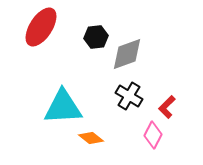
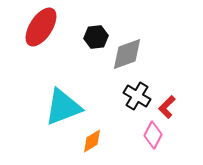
black cross: moved 8 px right
cyan triangle: rotated 18 degrees counterclockwise
orange diamond: moved 1 px right, 3 px down; rotated 70 degrees counterclockwise
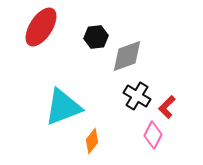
gray diamond: moved 2 px down
orange diamond: rotated 20 degrees counterclockwise
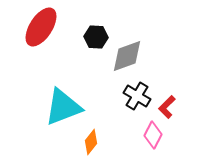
black hexagon: rotated 10 degrees clockwise
orange diamond: moved 1 px left, 1 px down
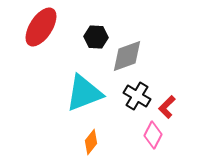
cyan triangle: moved 21 px right, 14 px up
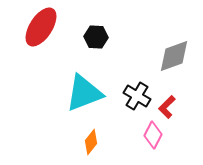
gray diamond: moved 47 px right
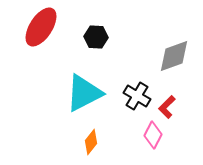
cyan triangle: rotated 6 degrees counterclockwise
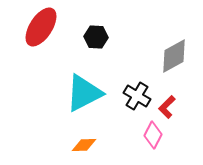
gray diamond: rotated 9 degrees counterclockwise
orange diamond: moved 7 px left, 3 px down; rotated 50 degrees clockwise
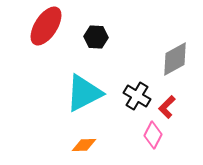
red ellipse: moved 5 px right, 1 px up
gray diamond: moved 1 px right, 3 px down
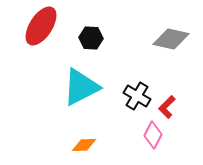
red ellipse: moved 5 px left
black hexagon: moved 5 px left, 1 px down
gray diamond: moved 4 px left, 20 px up; rotated 42 degrees clockwise
cyan triangle: moved 3 px left, 6 px up
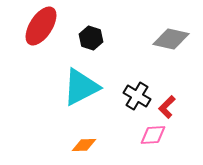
black hexagon: rotated 15 degrees clockwise
pink diamond: rotated 60 degrees clockwise
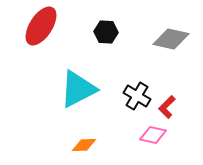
black hexagon: moved 15 px right, 6 px up; rotated 15 degrees counterclockwise
cyan triangle: moved 3 px left, 2 px down
pink diamond: rotated 16 degrees clockwise
